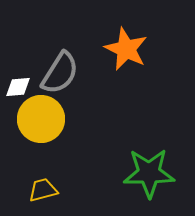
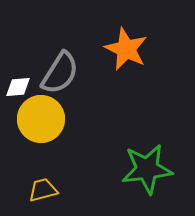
green star: moved 2 px left, 4 px up; rotated 6 degrees counterclockwise
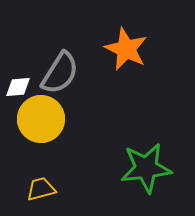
green star: moved 1 px left, 1 px up
yellow trapezoid: moved 2 px left, 1 px up
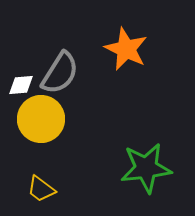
white diamond: moved 3 px right, 2 px up
yellow trapezoid: rotated 128 degrees counterclockwise
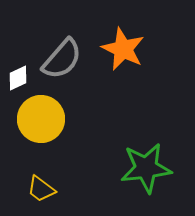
orange star: moved 3 px left
gray semicircle: moved 2 px right, 14 px up; rotated 9 degrees clockwise
white diamond: moved 3 px left, 7 px up; rotated 20 degrees counterclockwise
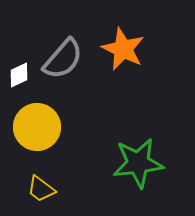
gray semicircle: moved 1 px right
white diamond: moved 1 px right, 3 px up
yellow circle: moved 4 px left, 8 px down
green star: moved 8 px left, 5 px up
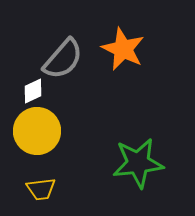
white diamond: moved 14 px right, 16 px down
yellow circle: moved 4 px down
yellow trapezoid: rotated 44 degrees counterclockwise
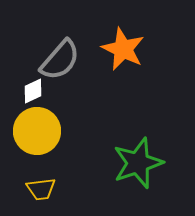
gray semicircle: moved 3 px left, 1 px down
green star: rotated 12 degrees counterclockwise
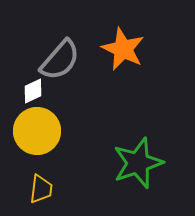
yellow trapezoid: rotated 76 degrees counterclockwise
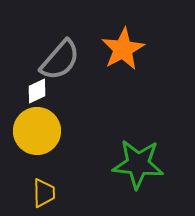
orange star: rotated 18 degrees clockwise
white diamond: moved 4 px right
green star: moved 1 px down; rotated 24 degrees clockwise
yellow trapezoid: moved 3 px right, 4 px down; rotated 8 degrees counterclockwise
